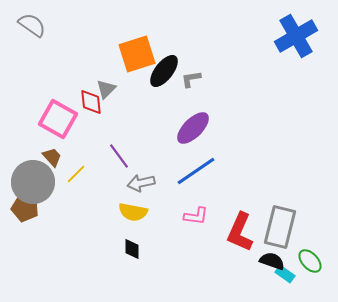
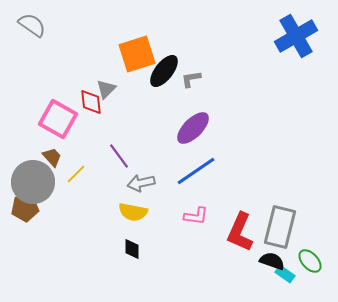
brown pentagon: rotated 20 degrees counterclockwise
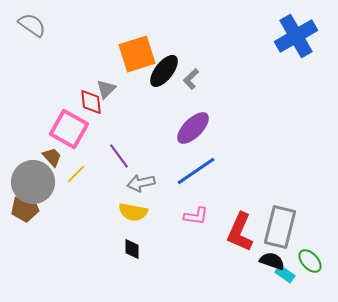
gray L-shape: rotated 35 degrees counterclockwise
pink square: moved 11 px right, 10 px down
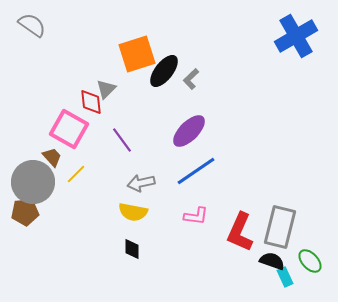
purple ellipse: moved 4 px left, 3 px down
purple line: moved 3 px right, 16 px up
brown pentagon: moved 4 px down
cyan rectangle: moved 3 px down; rotated 30 degrees clockwise
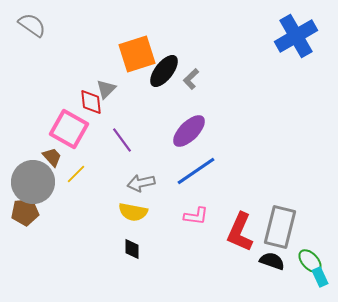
cyan rectangle: moved 35 px right
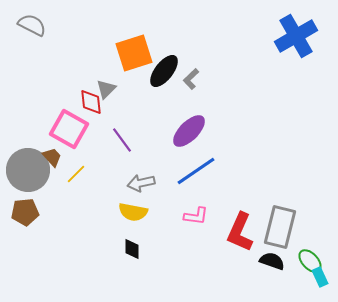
gray semicircle: rotated 8 degrees counterclockwise
orange square: moved 3 px left, 1 px up
gray circle: moved 5 px left, 12 px up
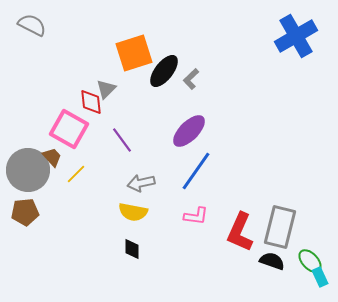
blue line: rotated 21 degrees counterclockwise
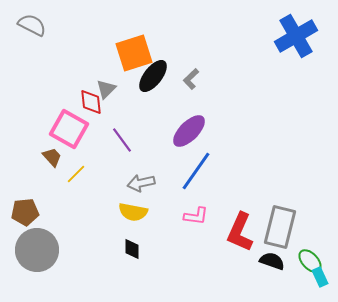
black ellipse: moved 11 px left, 5 px down
gray circle: moved 9 px right, 80 px down
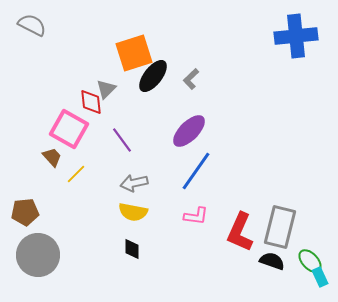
blue cross: rotated 24 degrees clockwise
gray arrow: moved 7 px left
gray circle: moved 1 px right, 5 px down
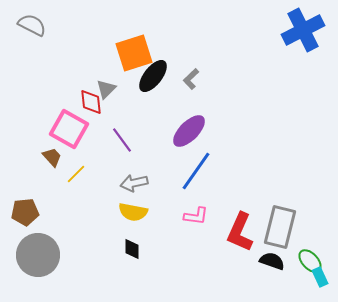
blue cross: moved 7 px right, 6 px up; rotated 21 degrees counterclockwise
